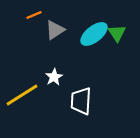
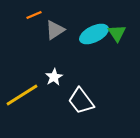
cyan ellipse: rotated 12 degrees clockwise
white trapezoid: rotated 40 degrees counterclockwise
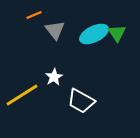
gray triangle: rotated 35 degrees counterclockwise
white trapezoid: rotated 24 degrees counterclockwise
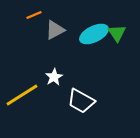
gray triangle: rotated 40 degrees clockwise
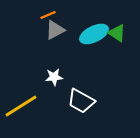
orange line: moved 14 px right
green triangle: rotated 24 degrees counterclockwise
white star: rotated 24 degrees clockwise
yellow line: moved 1 px left, 11 px down
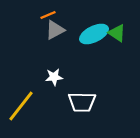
white trapezoid: moved 1 px right, 1 px down; rotated 28 degrees counterclockwise
yellow line: rotated 20 degrees counterclockwise
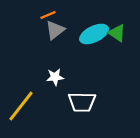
gray triangle: rotated 10 degrees counterclockwise
white star: moved 1 px right
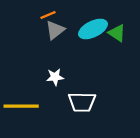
cyan ellipse: moved 1 px left, 5 px up
yellow line: rotated 52 degrees clockwise
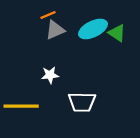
gray triangle: rotated 15 degrees clockwise
white star: moved 5 px left, 2 px up
